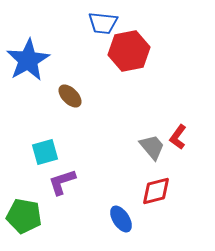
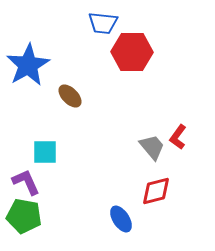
red hexagon: moved 3 px right, 1 px down; rotated 12 degrees clockwise
blue star: moved 5 px down
cyan square: rotated 16 degrees clockwise
purple L-shape: moved 36 px left; rotated 84 degrees clockwise
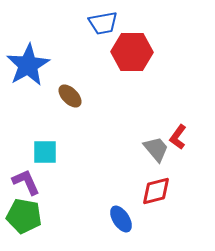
blue trapezoid: rotated 16 degrees counterclockwise
gray trapezoid: moved 4 px right, 2 px down
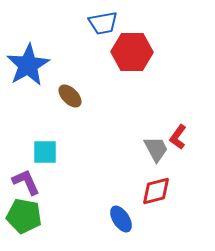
gray trapezoid: rotated 12 degrees clockwise
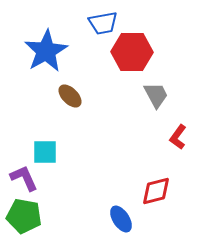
blue star: moved 18 px right, 14 px up
gray trapezoid: moved 54 px up
purple L-shape: moved 2 px left, 4 px up
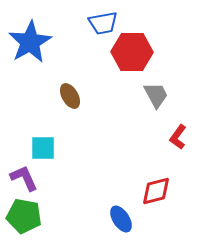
blue star: moved 16 px left, 9 px up
brown ellipse: rotated 15 degrees clockwise
cyan square: moved 2 px left, 4 px up
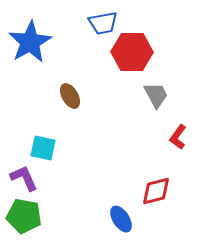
cyan square: rotated 12 degrees clockwise
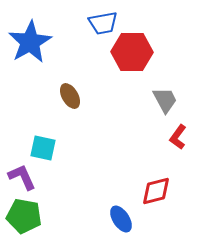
gray trapezoid: moved 9 px right, 5 px down
purple L-shape: moved 2 px left, 1 px up
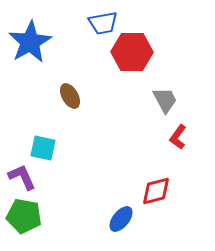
blue ellipse: rotated 72 degrees clockwise
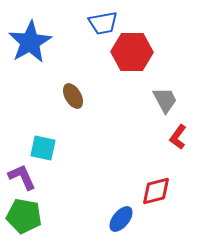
brown ellipse: moved 3 px right
